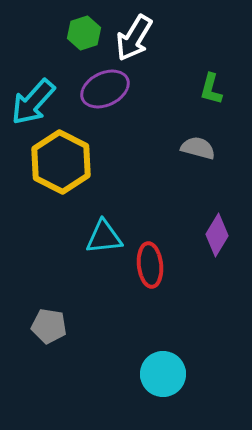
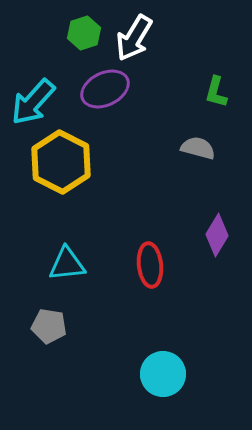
green L-shape: moved 5 px right, 3 px down
cyan triangle: moved 37 px left, 27 px down
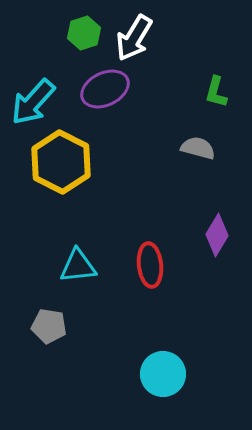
cyan triangle: moved 11 px right, 2 px down
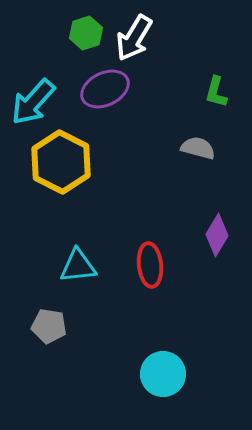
green hexagon: moved 2 px right
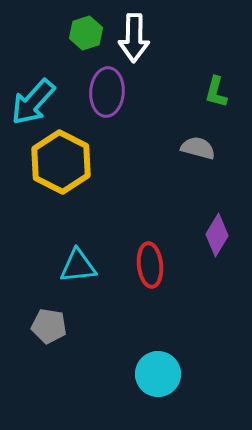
white arrow: rotated 30 degrees counterclockwise
purple ellipse: moved 2 px right, 3 px down; rotated 60 degrees counterclockwise
cyan circle: moved 5 px left
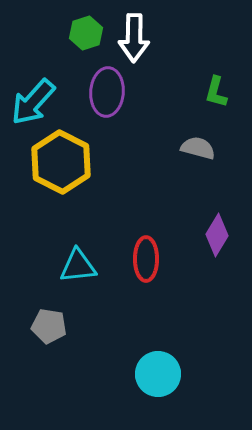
red ellipse: moved 4 px left, 6 px up; rotated 6 degrees clockwise
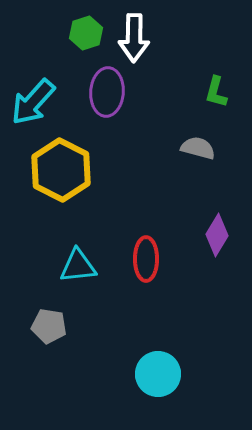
yellow hexagon: moved 8 px down
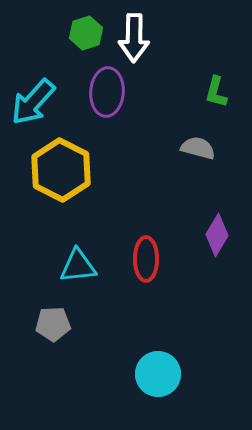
gray pentagon: moved 4 px right, 2 px up; rotated 12 degrees counterclockwise
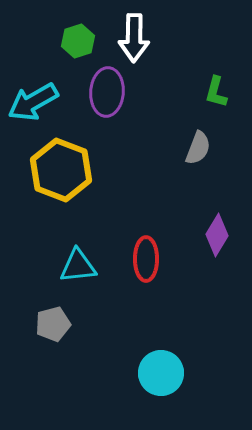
green hexagon: moved 8 px left, 8 px down
cyan arrow: rotated 18 degrees clockwise
gray semicircle: rotated 96 degrees clockwise
yellow hexagon: rotated 6 degrees counterclockwise
gray pentagon: rotated 12 degrees counterclockwise
cyan circle: moved 3 px right, 1 px up
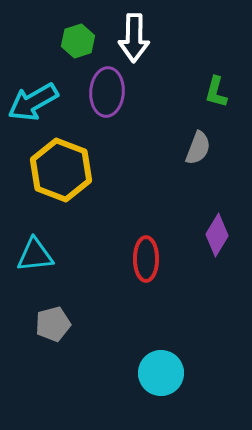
cyan triangle: moved 43 px left, 11 px up
